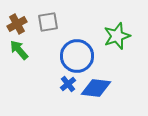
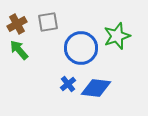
blue circle: moved 4 px right, 8 px up
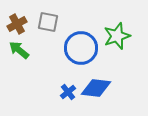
gray square: rotated 20 degrees clockwise
green arrow: rotated 10 degrees counterclockwise
blue cross: moved 8 px down
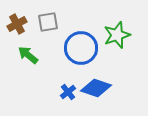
gray square: rotated 20 degrees counterclockwise
green star: moved 1 px up
green arrow: moved 9 px right, 5 px down
blue diamond: rotated 12 degrees clockwise
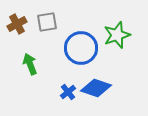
gray square: moved 1 px left
green arrow: moved 2 px right, 9 px down; rotated 30 degrees clockwise
